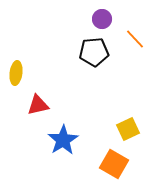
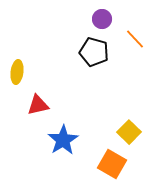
black pentagon: rotated 20 degrees clockwise
yellow ellipse: moved 1 px right, 1 px up
yellow square: moved 1 px right, 3 px down; rotated 20 degrees counterclockwise
orange square: moved 2 px left
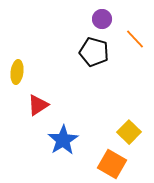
red triangle: rotated 20 degrees counterclockwise
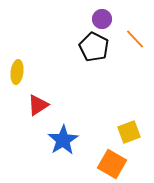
black pentagon: moved 5 px up; rotated 12 degrees clockwise
yellow square: rotated 25 degrees clockwise
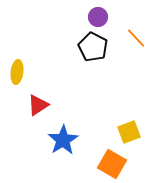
purple circle: moved 4 px left, 2 px up
orange line: moved 1 px right, 1 px up
black pentagon: moved 1 px left
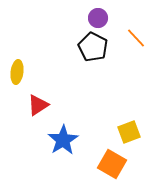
purple circle: moved 1 px down
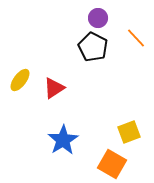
yellow ellipse: moved 3 px right, 8 px down; rotated 30 degrees clockwise
red triangle: moved 16 px right, 17 px up
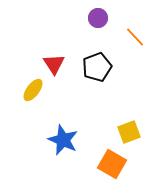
orange line: moved 1 px left, 1 px up
black pentagon: moved 4 px right, 20 px down; rotated 24 degrees clockwise
yellow ellipse: moved 13 px right, 10 px down
red triangle: moved 24 px up; rotated 30 degrees counterclockwise
blue star: rotated 16 degrees counterclockwise
